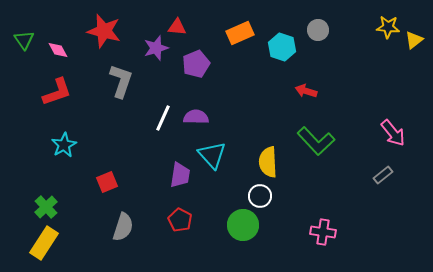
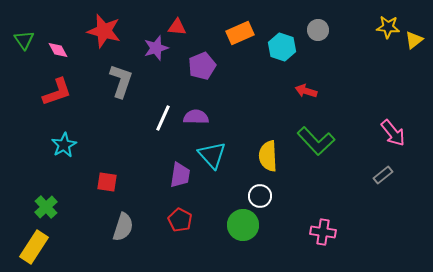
purple pentagon: moved 6 px right, 2 px down
yellow semicircle: moved 6 px up
red square: rotated 30 degrees clockwise
yellow rectangle: moved 10 px left, 4 px down
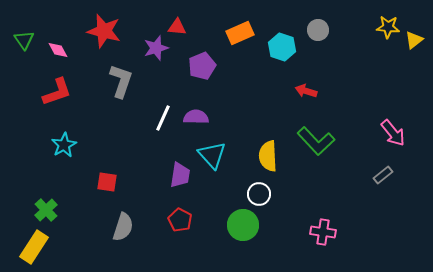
white circle: moved 1 px left, 2 px up
green cross: moved 3 px down
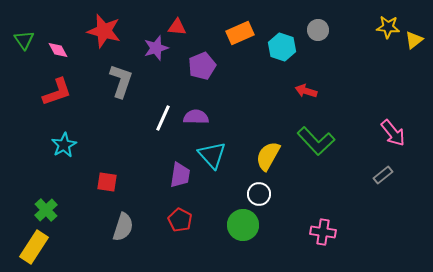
yellow semicircle: rotated 32 degrees clockwise
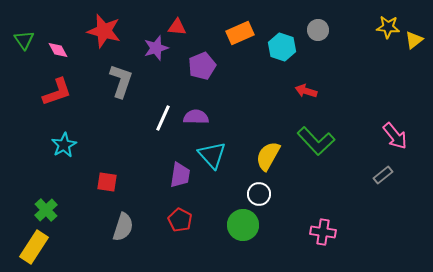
pink arrow: moved 2 px right, 3 px down
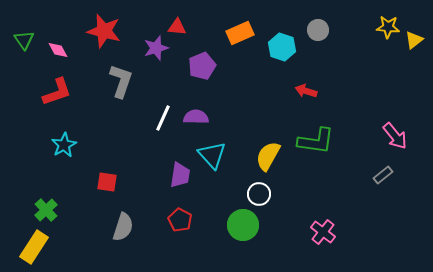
green L-shape: rotated 39 degrees counterclockwise
pink cross: rotated 30 degrees clockwise
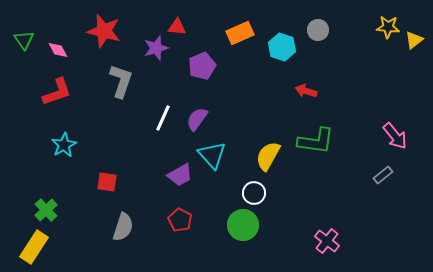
purple semicircle: moved 1 px right, 2 px down; rotated 55 degrees counterclockwise
purple trapezoid: rotated 52 degrees clockwise
white circle: moved 5 px left, 1 px up
pink cross: moved 4 px right, 9 px down
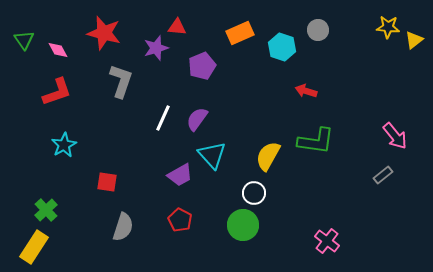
red star: moved 2 px down
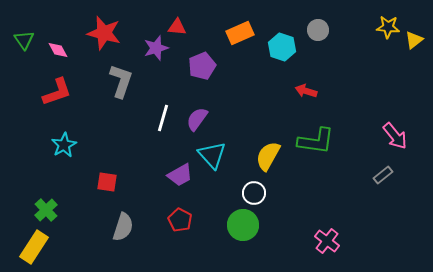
white line: rotated 8 degrees counterclockwise
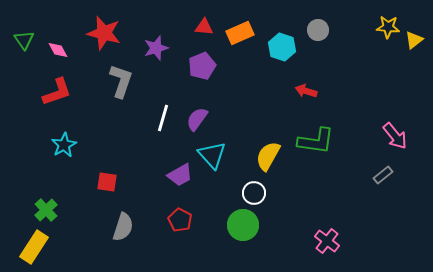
red triangle: moved 27 px right
